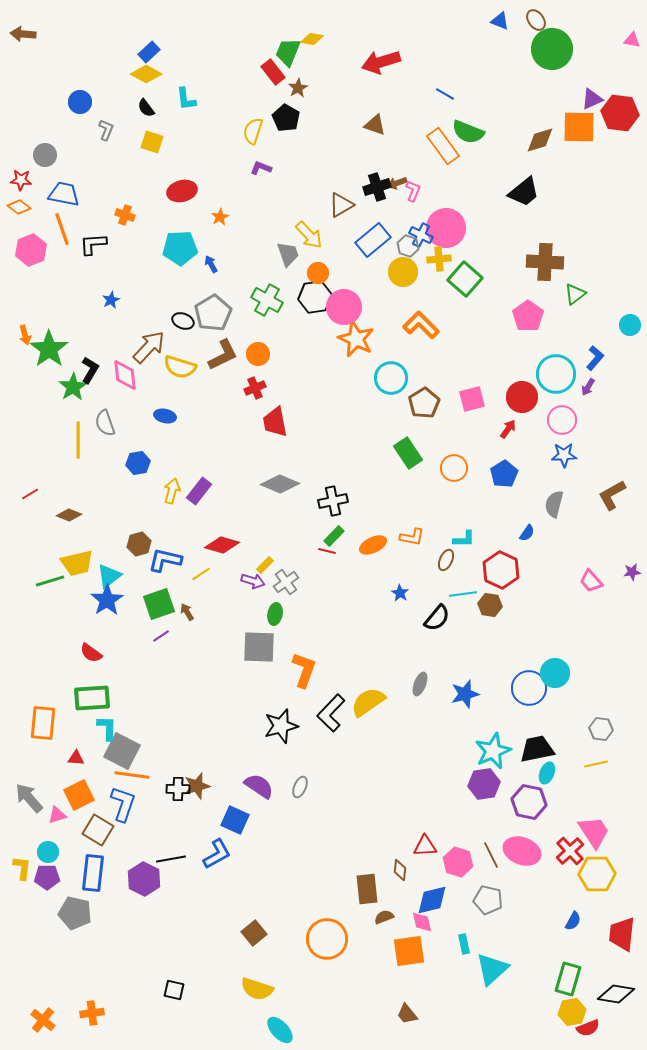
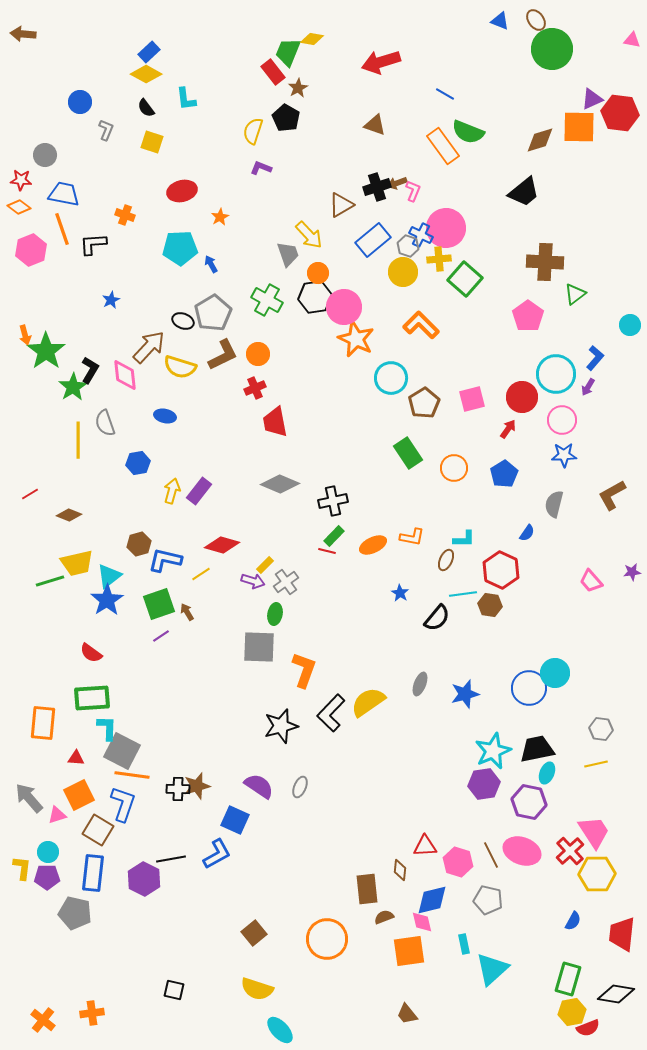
green star at (49, 349): moved 3 px left, 2 px down
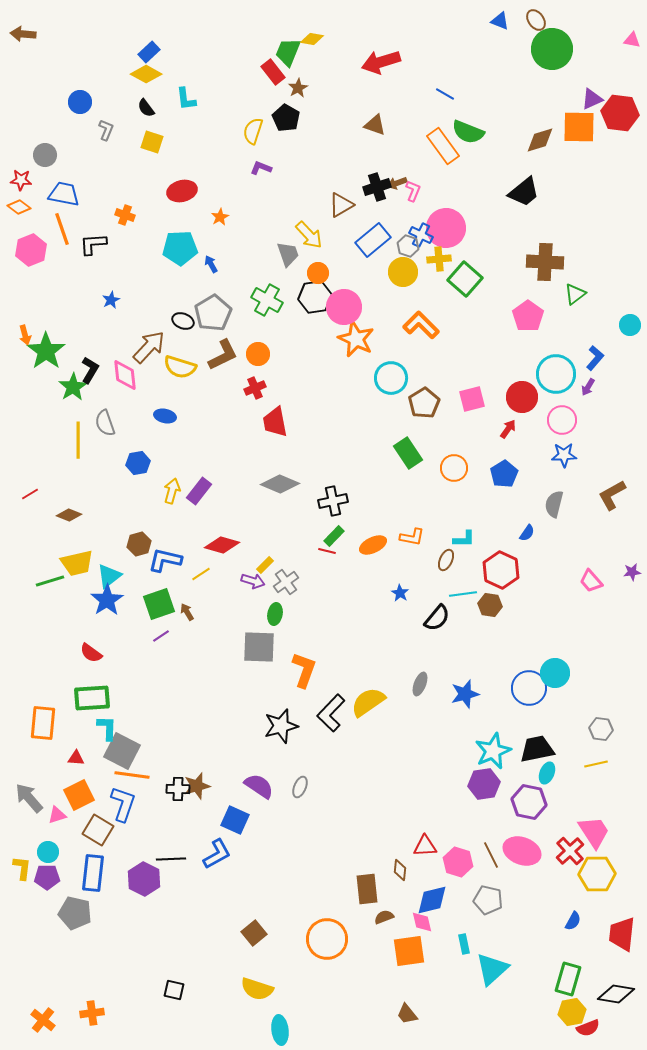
black line at (171, 859): rotated 8 degrees clockwise
cyan ellipse at (280, 1030): rotated 36 degrees clockwise
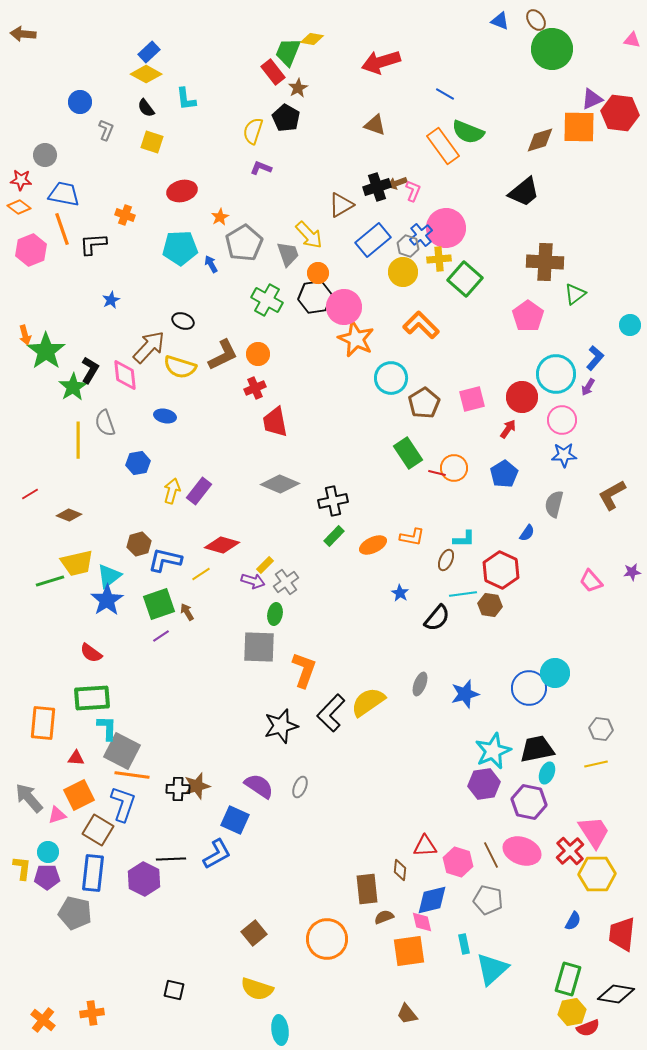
blue cross at (421, 235): rotated 25 degrees clockwise
gray pentagon at (213, 313): moved 31 px right, 70 px up
red line at (327, 551): moved 110 px right, 78 px up
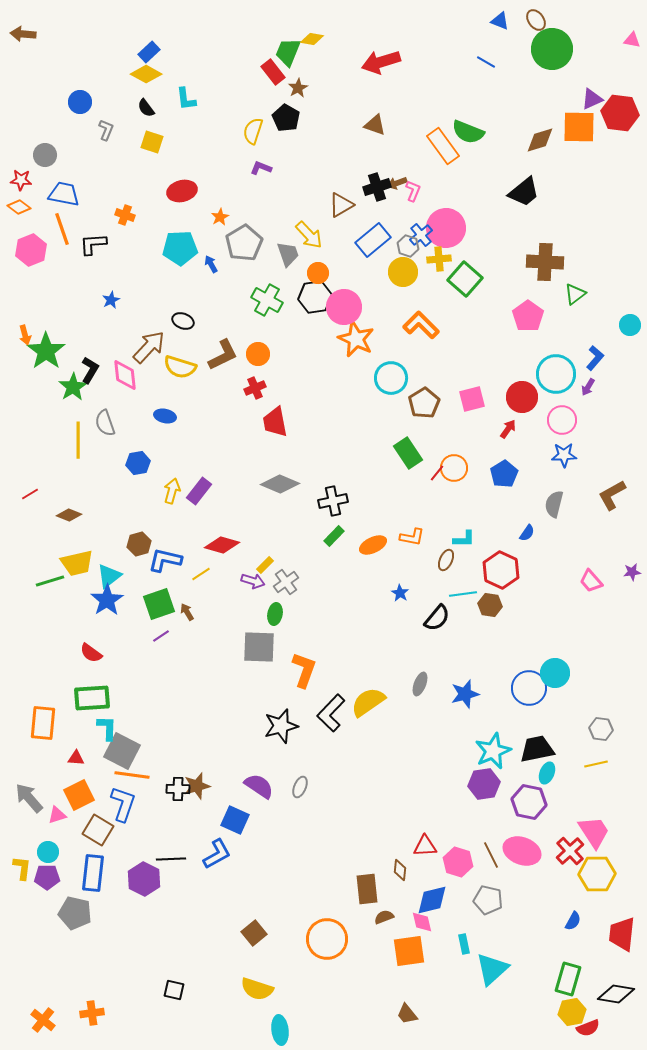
blue line at (445, 94): moved 41 px right, 32 px up
red line at (437, 473): rotated 66 degrees counterclockwise
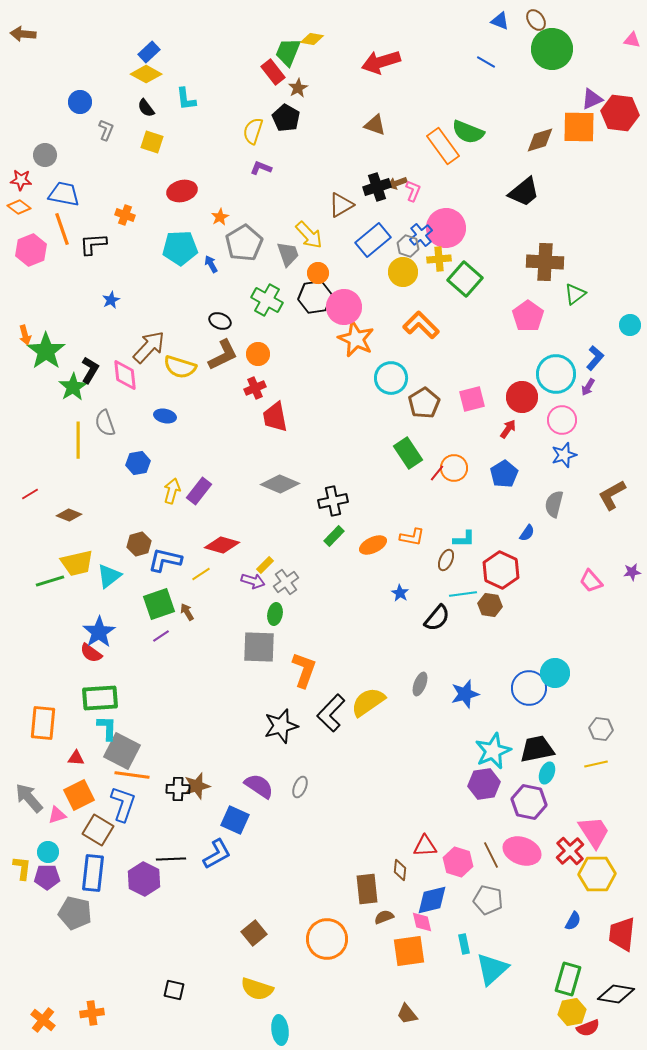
black ellipse at (183, 321): moved 37 px right
red trapezoid at (275, 422): moved 5 px up
blue star at (564, 455): rotated 15 degrees counterclockwise
blue star at (107, 600): moved 8 px left, 32 px down
green rectangle at (92, 698): moved 8 px right
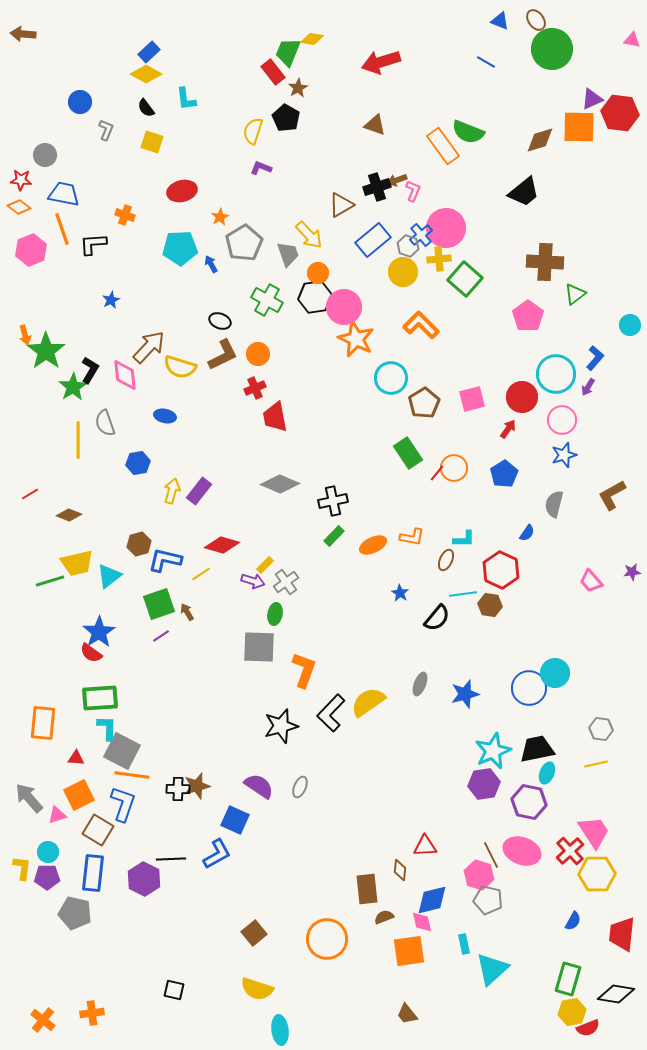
brown arrow at (397, 183): moved 3 px up
pink hexagon at (458, 862): moved 21 px right, 13 px down
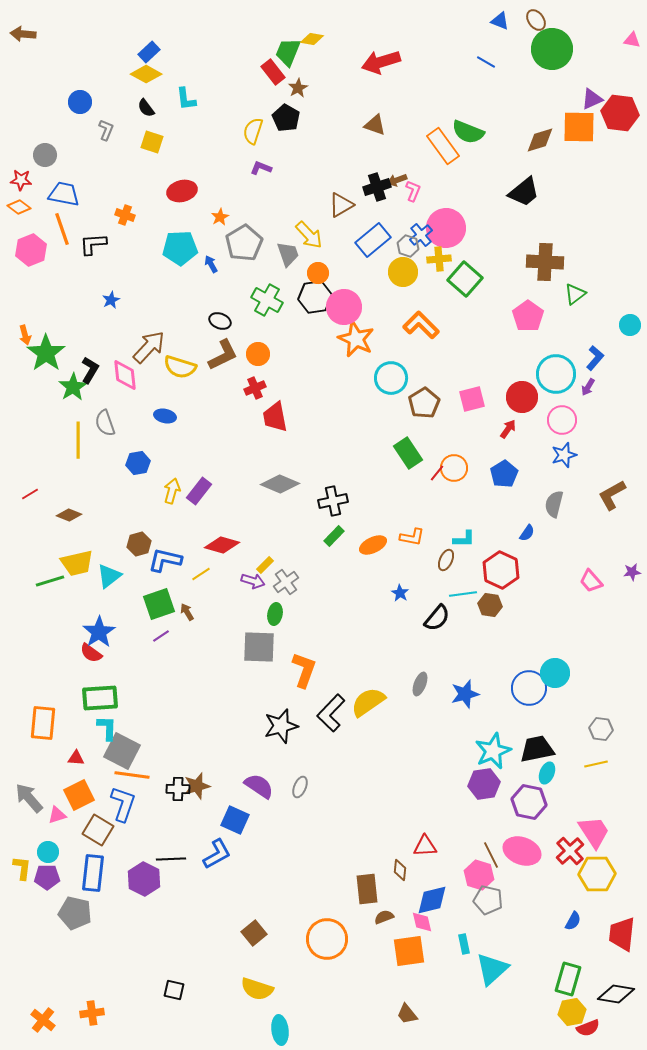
green star at (46, 351): moved 2 px down
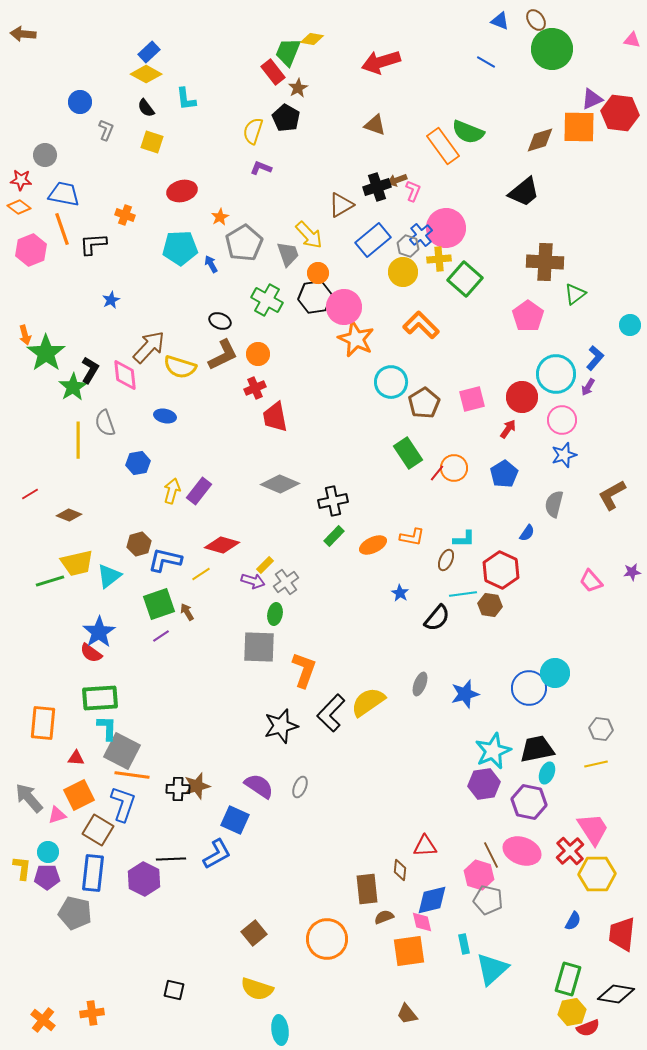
cyan circle at (391, 378): moved 4 px down
pink trapezoid at (594, 832): moved 1 px left, 3 px up
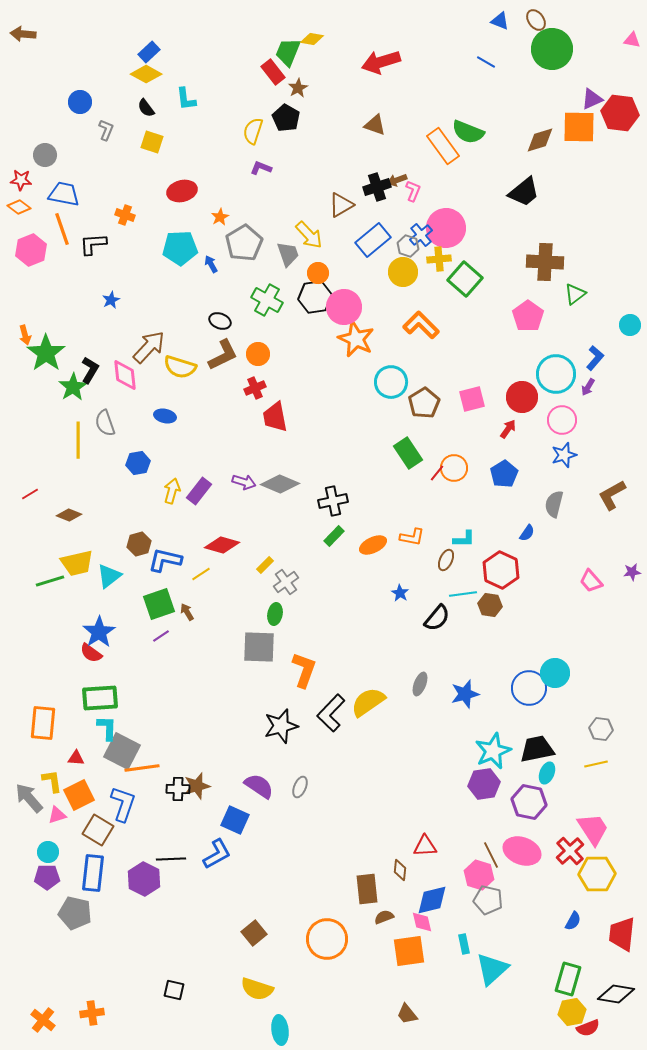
purple arrow at (253, 581): moved 9 px left, 99 px up
orange line at (132, 775): moved 10 px right, 7 px up; rotated 16 degrees counterclockwise
yellow L-shape at (22, 868): moved 30 px right, 87 px up; rotated 15 degrees counterclockwise
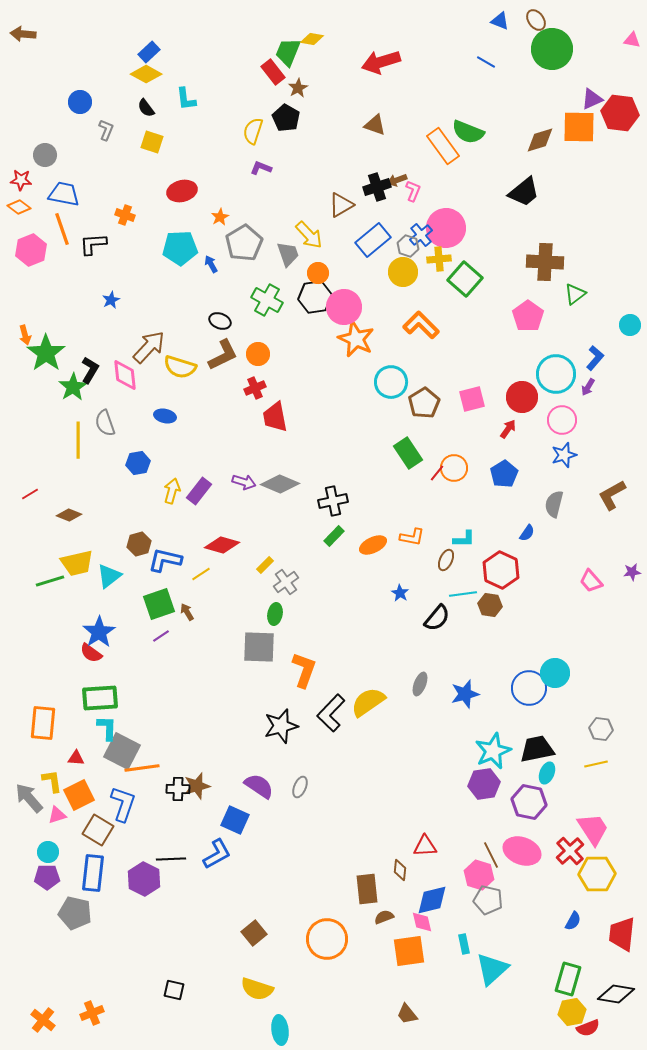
orange cross at (92, 1013): rotated 15 degrees counterclockwise
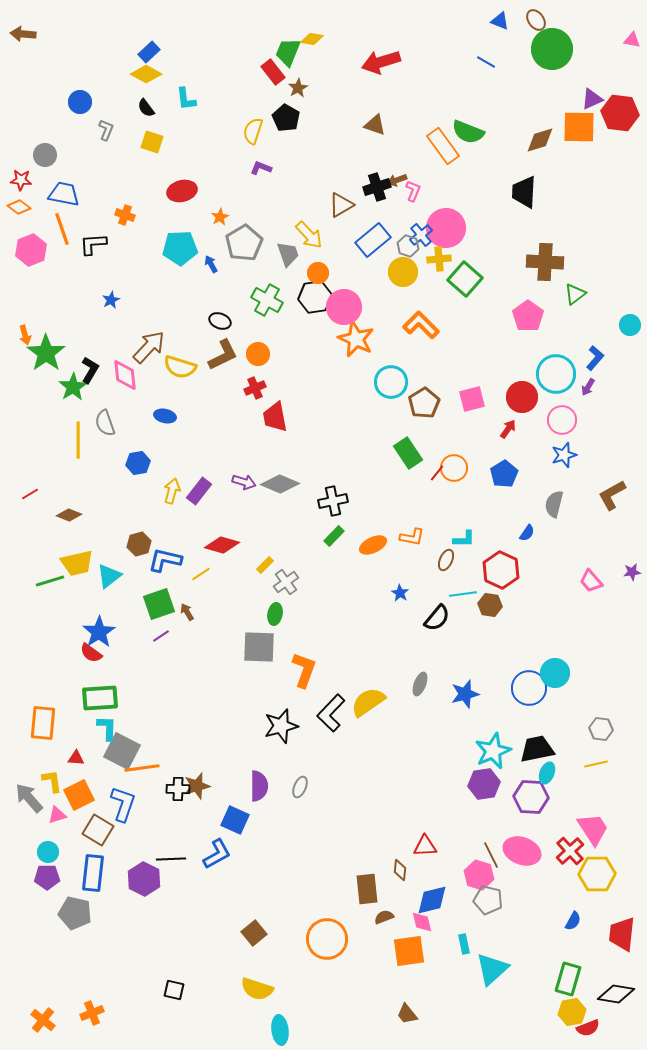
black trapezoid at (524, 192): rotated 132 degrees clockwise
purple semicircle at (259, 786): rotated 56 degrees clockwise
purple hexagon at (529, 802): moved 2 px right, 5 px up; rotated 8 degrees counterclockwise
